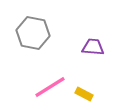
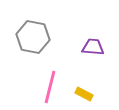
gray hexagon: moved 4 px down
pink line: rotated 44 degrees counterclockwise
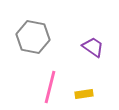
purple trapezoid: rotated 30 degrees clockwise
yellow rectangle: rotated 36 degrees counterclockwise
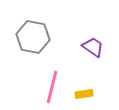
pink line: moved 2 px right
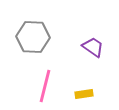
gray hexagon: rotated 8 degrees counterclockwise
pink line: moved 7 px left, 1 px up
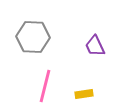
purple trapezoid: moved 2 px right, 1 px up; rotated 150 degrees counterclockwise
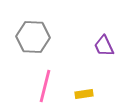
purple trapezoid: moved 9 px right
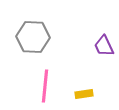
pink line: rotated 8 degrees counterclockwise
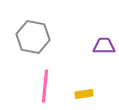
gray hexagon: rotated 8 degrees clockwise
purple trapezoid: rotated 115 degrees clockwise
